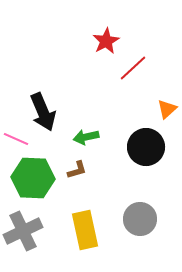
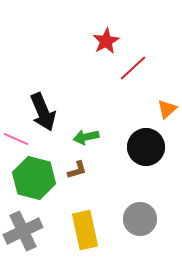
green hexagon: moved 1 px right; rotated 12 degrees clockwise
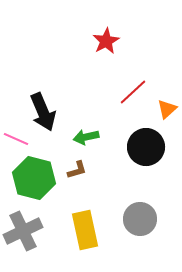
red line: moved 24 px down
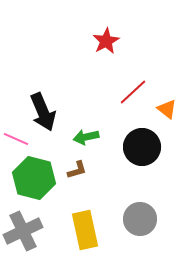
orange triangle: rotated 40 degrees counterclockwise
black circle: moved 4 px left
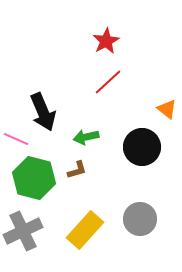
red line: moved 25 px left, 10 px up
yellow rectangle: rotated 54 degrees clockwise
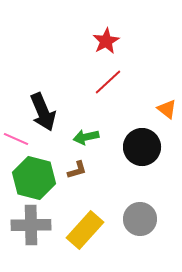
gray cross: moved 8 px right, 6 px up; rotated 24 degrees clockwise
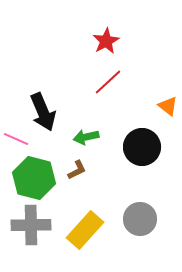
orange triangle: moved 1 px right, 3 px up
brown L-shape: rotated 10 degrees counterclockwise
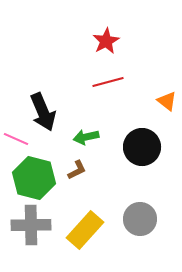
red line: rotated 28 degrees clockwise
orange triangle: moved 1 px left, 5 px up
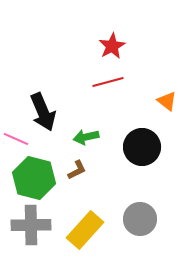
red star: moved 6 px right, 5 px down
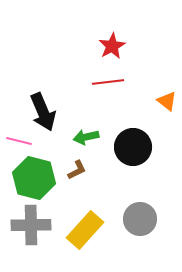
red line: rotated 8 degrees clockwise
pink line: moved 3 px right, 2 px down; rotated 10 degrees counterclockwise
black circle: moved 9 px left
